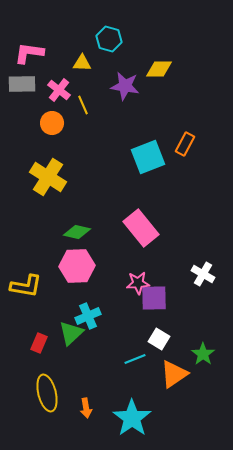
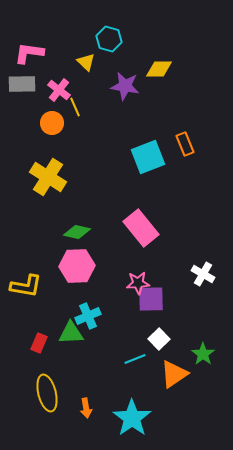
yellow triangle: moved 4 px right, 1 px up; rotated 42 degrees clockwise
yellow line: moved 8 px left, 2 px down
orange rectangle: rotated 50 degrees counterclockwise
purple square: moved 3 px left, 1 px down
green triangle: rotated 40 degrees clockwise
white square: rotated 15 degrees clockwise
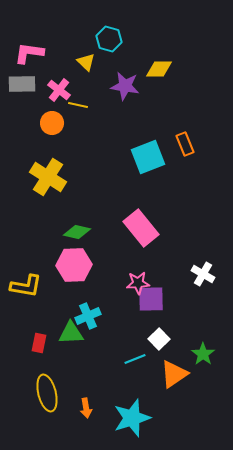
yellow line: moved 3 px right, 2 px up; rotated 54 degrees counterclockwise
pink hexagon: moved 3 px left, 1 px up
red rectangle: rotated 12 degrees counterclockwise
cyan star: rotated 18 degrees clockwise
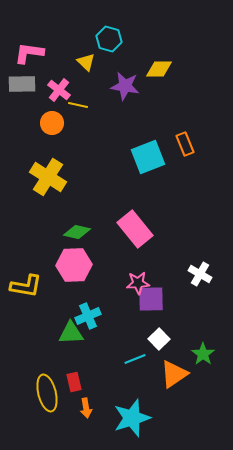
pink rectangle: moved 6 px left, 1 px down
white cross: moved 3 px left
red rectangle: moved 35 px right, 39 px down; rotated 24 degrees counterclockwise
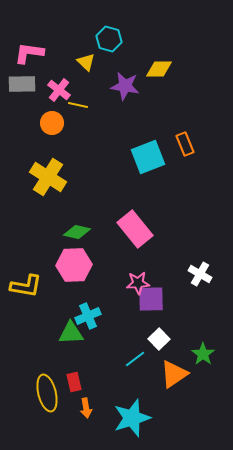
cyan line: rotated 15 degrees counterclockwise
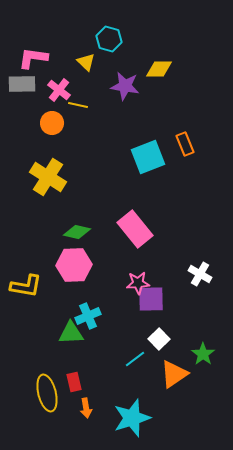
pink L-shape: moved 4 px right, 5 px down
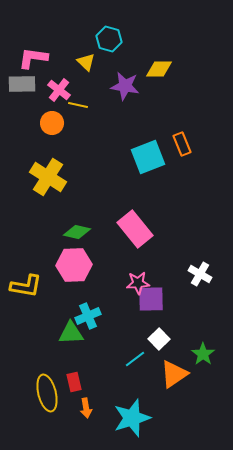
orange rectangle: moved 3 px left
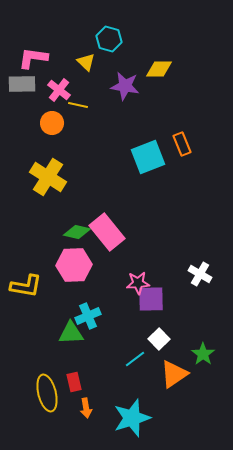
pink rectangle: moved 28 px left, 3 px down
